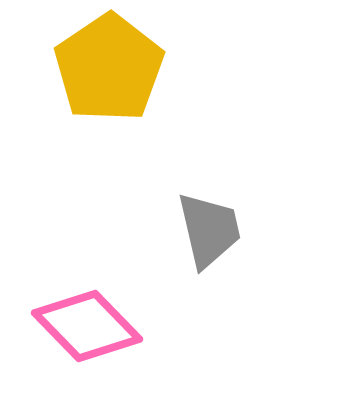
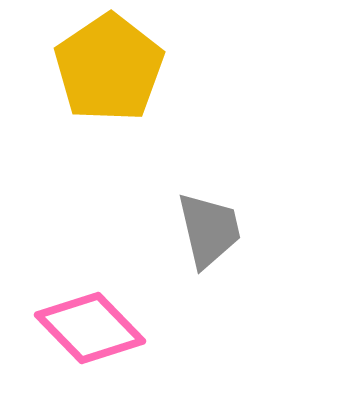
pink diamond: moved 3 px right, 2 px down
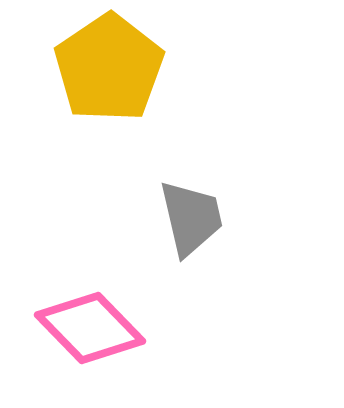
gray trapezoid: moved 18 px left, 12 px up
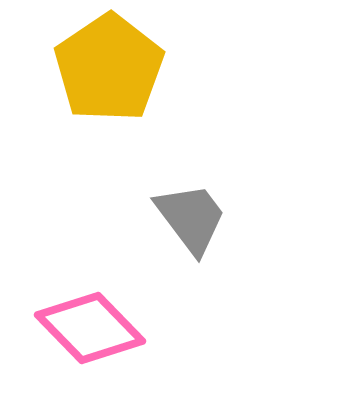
gray trapezoid: rotated 24 degrees counterclockwise
